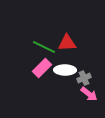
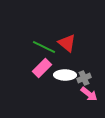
red triangle: rotated 42 degrees clockwise
white ellipse: moved 5 px down
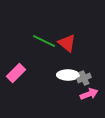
green line: moved 6 px up
pink rectangle: moved 26 px left, 5 px down
white ellipse: moved 3 px right
pink arrow: rotated 60 degrees counterclockwise
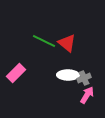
pink arrow: moved 2 px left, 1 px down; rotated 36 degrees counterclockwise
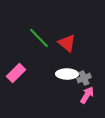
green line: moved 5 px left, 3 px up; rotated 20 degrees clockwise
white ellipse: moved 1 px left, 1 px up
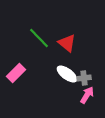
white ellipse: rotated 35 degrees clockwise
gray cross: rotated 16 degrees clockwise
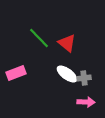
pink rectangle: rotated 24 degrees clockwise
pink arrow: moved 1 px left, 7 px down; rotated 60 degrees clockwise
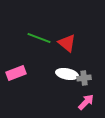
green line: rotated 25 degrees counterclockwise
white ellipse: rotated 25 degrees counterclockwise
pink arrow: rotated 48 degrees counterclockwise
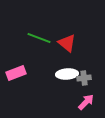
white ellipse: rotated 15 degrees counterclockwise
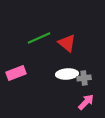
green line: rotated 45 degrees counterclockwise
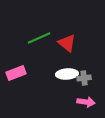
pink arrow: rotated 54 degrees clockwise
